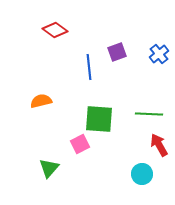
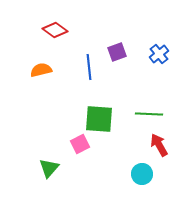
orange semicircle: moved 31 px up
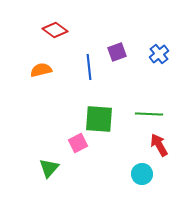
pink square: moved 2 px left, 1 px up
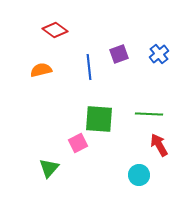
purple square: moved 2 px right, 2 px down
cyan circle: moved 3 px left, 1 px down
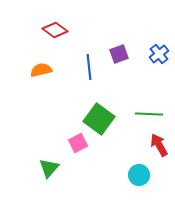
green square: rotated 32 degrees clockwise
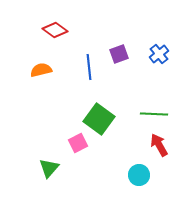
green line: moved 5 px right
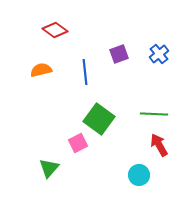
blue line: moved 4 px left, 5 px down
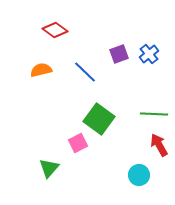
blue cross: moved 10 px left
blue line: rotated 40 degrees counterclockwise
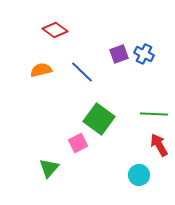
blue cross: moved 5 px left; rotated 24 degrees counterclockwise
blue line: moved 3 px left
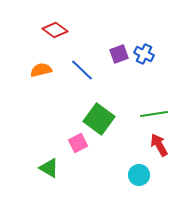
blue line: moved 2 px up
green line: rotated 12 degrees counterclockwise
green triangle: rotated 40 degrees counterclockwise
